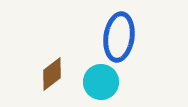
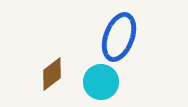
blue ellipse: rotated 12 degrees clockwise
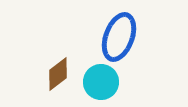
brown diamond: moved 6 px right
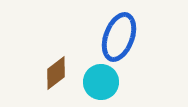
brown diamond: moved 2 px left, 1 px up
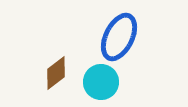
blue ellipse: rotated 6 degrees clockwise
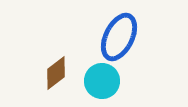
cyan circle: moved 1 px right, 1 px up
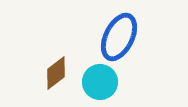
cyan circle: moved 2 px left, 1 px down
